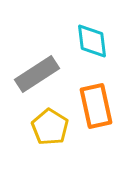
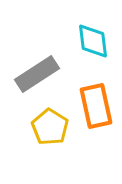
cyan diamond: moved 1 px right
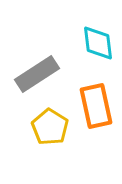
cyan diamond: moved 5 px right, 2 px down
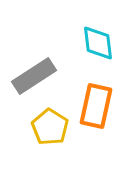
gray rectangle: moved 3 px left, 2 px down
orange rectangle: rotated 24 degrees clockwise
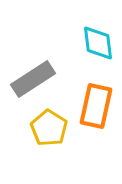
gray rectangle: moved 1 px left, 3 px down
yellow pentagon: moved 1 px left, 1 px down
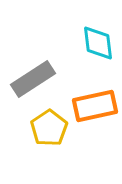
orange rectangle: moved 1 px left; rotated 66 degrees clockwise
yellow pentagon: rotated 6 degrees clockwise
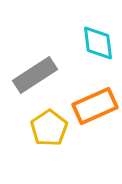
gray rectangle: moved 2 px right, 4 px up
orange rectangle: rotated 12 degrees counterclockwise
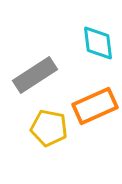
yellow pentagon: rotated 27 degrees counterclockwise
